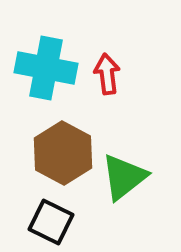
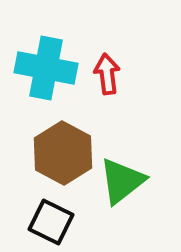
green triangle: moved 2 px left, 4 px down
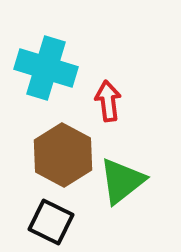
cyan cross: rotated 6 degrees clockwise
red arrow: moved 1 px right, 27 px down
brown hexagon: moved 2 px down
